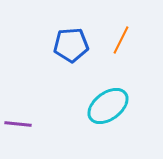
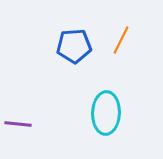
blue pentagon: moved 3 px right, 1 px down
cyan ellipse: moved 2 px left, 7 px down; rotated 51 degrees counterclockwise
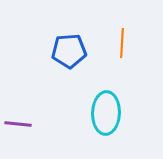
orange line: moved 1 px right, 3 px down; rotated 24 degrees counterclockwise
blue pentagon: moved 5 px left, 5 px down
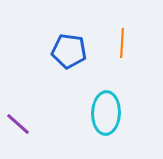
blue pentagon: rotated 12 degrees clockwise
purple line: rotated 36 degrees clockwise
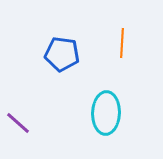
blue pentagon: moved 7 px left, 3 px down
purple line: moved 1 px up
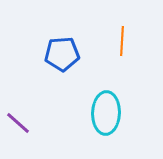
orange line: moved 2 px up
blue pentagon: rotated 12 degrees counterclockwise
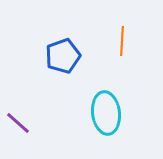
blue pentagon: moved 1 px right, 2 px down; rotated 16 degrees counterclockwise
cyan ellipse: rotated 9 degrees counterclockwise
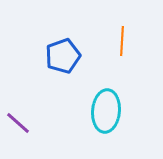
cyan ellipse: moved 2 px up; rotated 12 degrees clockwise
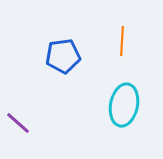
blue pentagon: rotated 12 degrees clockwise
cyan ellipse: moved 18 px right, 6 px up; rotated 6 degrees clockwise
